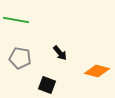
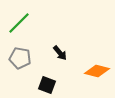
green line: moved 3 px right, 3 px down; rotated 55 degrees counterclockwise
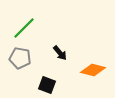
green line: moved 5 px right, 5 px down
orange diamond: moved 4 px left, 1 px up
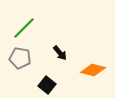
black square: rotated 18 degrees clockwise
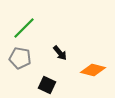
black square: rotated 12 degrees counterclockwise
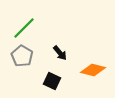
gray pentagon: moved 2 px right, 2 px up; rotated 20 degrees clockwise
black square: moved 5 px right, 4 px up
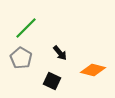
green line: moved 2 px right
gray pentagon: moved 1 px left, 2 px down
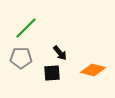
gray pentagon: rotated 30 degrees counterclockwise
black square: moved 8 px up; rotated 30 degrees counterclockwise
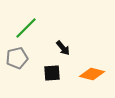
black arrow: moved 3 px right, 5 px up
gray pentagon: moved 4 px left; rotated 15 degrees counterclockwise
orange diamond: moved 1 px left, 4 px down
